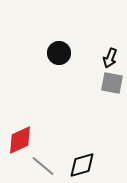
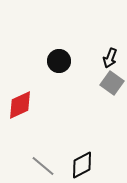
black circle: moved 8 px down
gray square: rotated 25 degrees clockwise
red diamond: moved 35 px up
black diamond: rotated 12 degrees counterclockwise
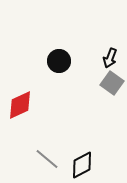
gray line: moved 4 px right, 7 px up
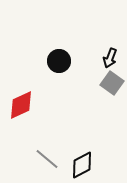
red diamond: moved 1 px right
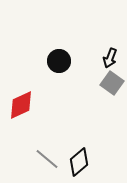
black diamond: moved 3 px left, 3 px up; rotated 12 degrees counterclockwise
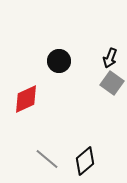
red diamond: moved 5 px right, 6 px up
black diamond: moved 6 px right, 1 px up
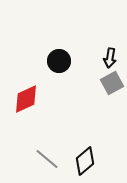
black arrow: rotated 12 degrees counterclockwise
gray square: rotated 25 degrees clockwise
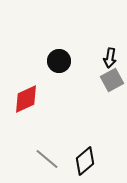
gray square: moved 3 px up
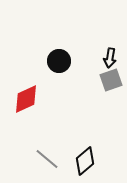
gray square: moved 1 px left; rotated 10 degrees clockwise
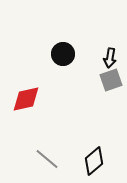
black circle: moved 4 px right, 7 px up
red diamond: rotated 12 degrees clockwise
black diamond: moved 9 px right
